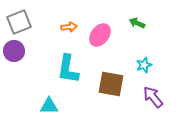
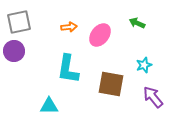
gray square: rotated 10 degrees clockwise
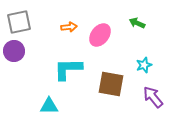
cyan L-shape: rotated 80 degrees clockwise
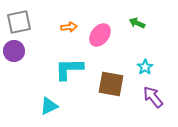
cyan star: moved 1 px right, 2 px down; rotated 14 degrees counterclockwise
cyan L-shape: moved 1 px right
cyan triangle: rotated 24 degrees counterclockwise
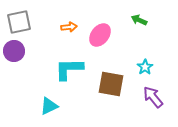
green arrow: moved 2 px right, 3 px up
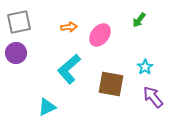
green arrow: rotated 77 degrees counterclockwise
purple circle: moved 2 px right, 2 px down
cyan L-shape: rotated 40 degrees counterclockwise
cyan triangle: moved 2 px left, 1 px down
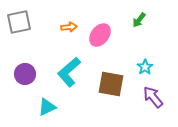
purple circle: moved 9 px right, 21 px down
cyan L-shape: moved 3 px down
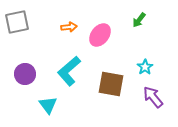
gray square: moved 2 px left
cyan L-shape: moved 1 px up
cyan triangle: moved 1 px right, 2 px up; rotated 42 degrees counterclockwise
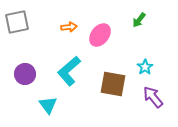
brown square: moved 2 px right
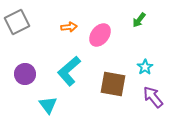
gray square: rotated 15 degrees counterclockwise
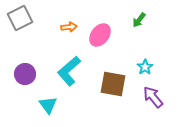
gray square: moved 3 px right, 4 px up
